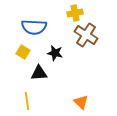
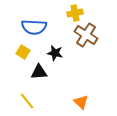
black triangle: moved 1 px up
yellow line: rotated 30 degrees counterclockwise
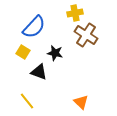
blue semicircle: rotated 50 degrees counterclockwise
black triangle: rotated 24 degrees clockwise
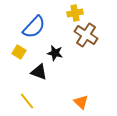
yellow square: moved 4 px left
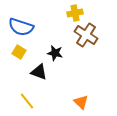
blue semicircle: moved 13 px left; rotated 65 degrees clockwise
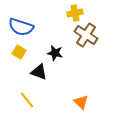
yellow line: moved 1 px up
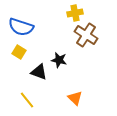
black star: moved 4 px right, 7 px down
orange triangle: moved 6 px left, 4 px up
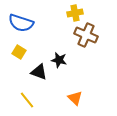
blue semicircle: moved 4 px up
brown cross: rotated 10 degrees counterclockwise
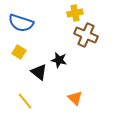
black triangle: rotated 18 degrees clockwise
yellow line: moved 2 px left, 1 px down
